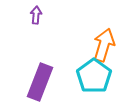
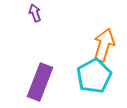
purple arrow: moved 1 px left, 2 px up; rotated 24 degrees counterclockwise
cyan pentagon: rotated 8 degrees clockwise
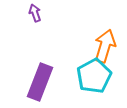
orange arrow: moved 1 px right, 1 px down
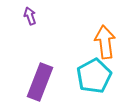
purple arrow: moved 5 px left, 3 px down
orange arrow: moved 4 px up; rotated 24 degrees counterclockwise
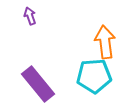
cyan pentagon: rotated 24 degrees clockwise
purple rectangle: moved 2 px left, 2 px down; rotated 60 degrees counterclockwise
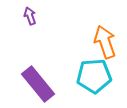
orange arrow: rotated 12 degrees counterclockwise
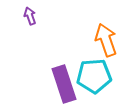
orange arrow: moved 1 px right, 2 px up
purple rectangle: moved 26 px right; rotated 21 degrees clockwise
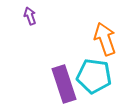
orange arrow: moved 1 px left, 1 px up
cyan pentagon: rotated 12 degrees clockwise
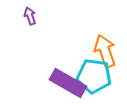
orange arrow: moved 12 px down
purple rectangle: moved 4 px right, 1 px up; rotated 42 degrees counterclockwise
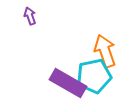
cyan pentagon: rotated 20 degrees counterclockwise
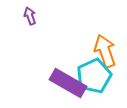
cyan pentagon: rotated 12 degrees counterclockwise
